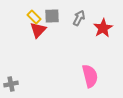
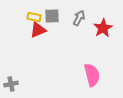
yellow rectangle: rotated 32 degrees counterclockwise
red triangle: rotated 24 degrees clockwise
pink semicircle: moved 2 px right, 1 px up
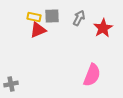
pink semicircle: rotated 35 degrees clockwise
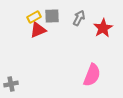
yellow rectangle: rotated 40 degrees counterclockwise
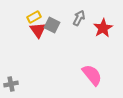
gray square: moved 9 px down; rotated 28 degrees clockwise
red triangle: rotated 42 degrees counterclockwise
pink semicircle: rotated 60 degrees counterclockwise
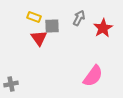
yellow rectangle: rotated 48 degrees clockwise
gray square: moved 1 px down; rotated 28 degrees counterclockwise
red triangle: moved 1 px right, 8 px down
pink semicircle: moved 1 px right, 1 px down; rotated 75 degrees clockwise
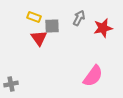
red star: rotated 18 degrees clockwise
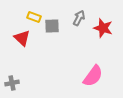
red star: rotated 30 degrees clockwise
red triangle: moved 17 px left; rotated 12 degrees counterclockwise
gray cross: moved 1 px right, 1 px up
